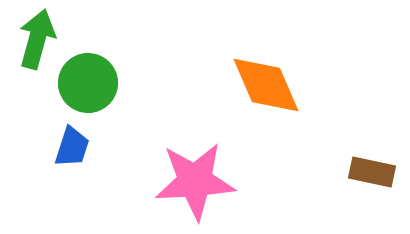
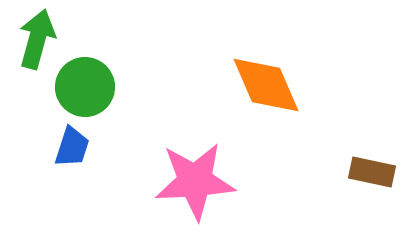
green circle: moved 3 px left, 4 px down
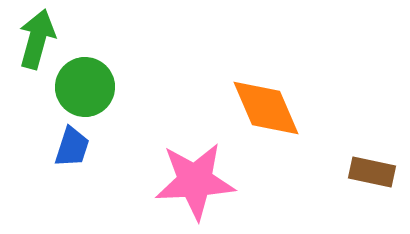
orange diamond: moved 23 px down
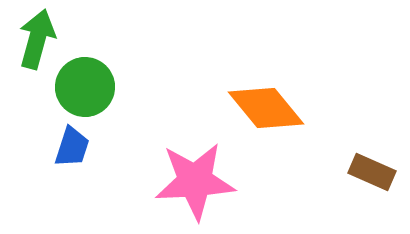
orange diamond: rotated 16 degrees counterclockwise
brown rectangle: rotated 12 degrees clockwise
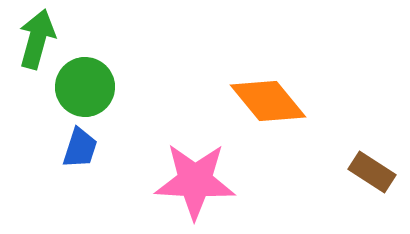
orange diamond: moved 2 px right, 7 px up
blue trapezoid: moved 8 px right, 1 px down
brown rectangle: rotated 9 degrees clockwise
pink star: rotated 6 degrees clockwise
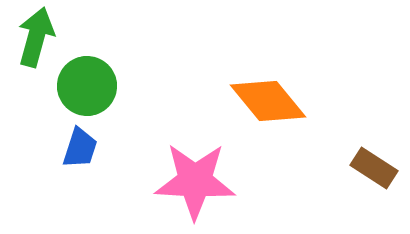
green arrow: moved 1 px left, 2 px up
green circle: moved 2 px right, 1 px up
brown rectangle: moved 2 px right, 4 px up
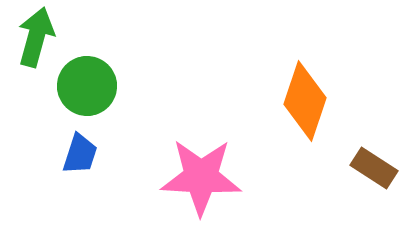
orange diamond: moved 37 px right; rotated 58 degrees clockwise
blue trapezoid: moved 6 px down
pink star: moved 6 px right, 4 px up
